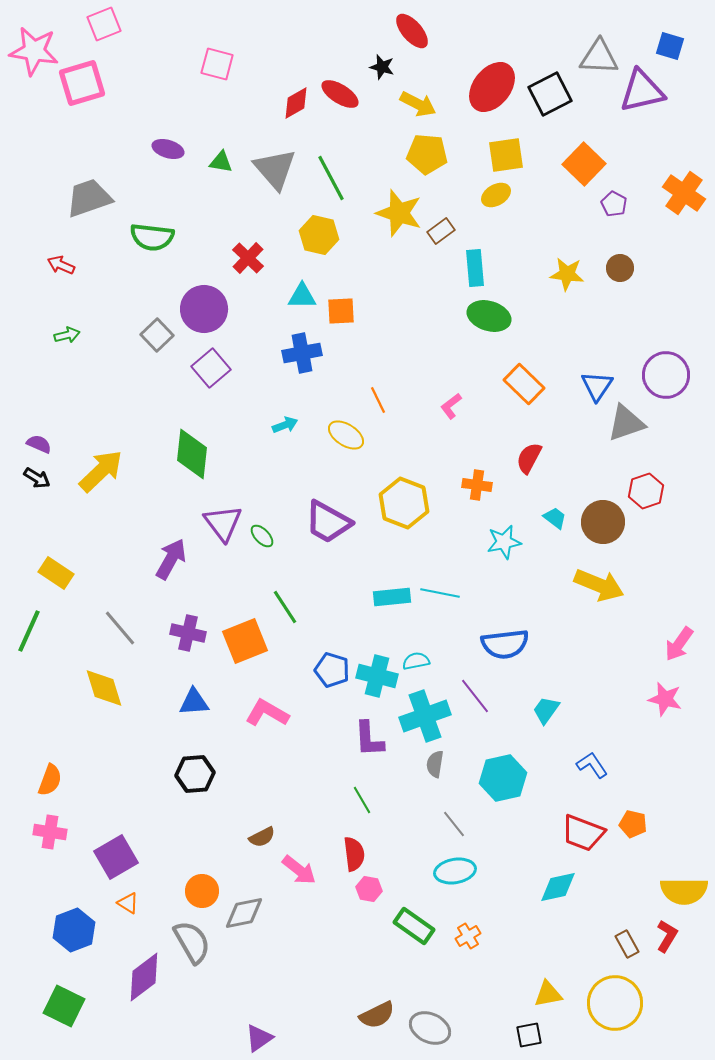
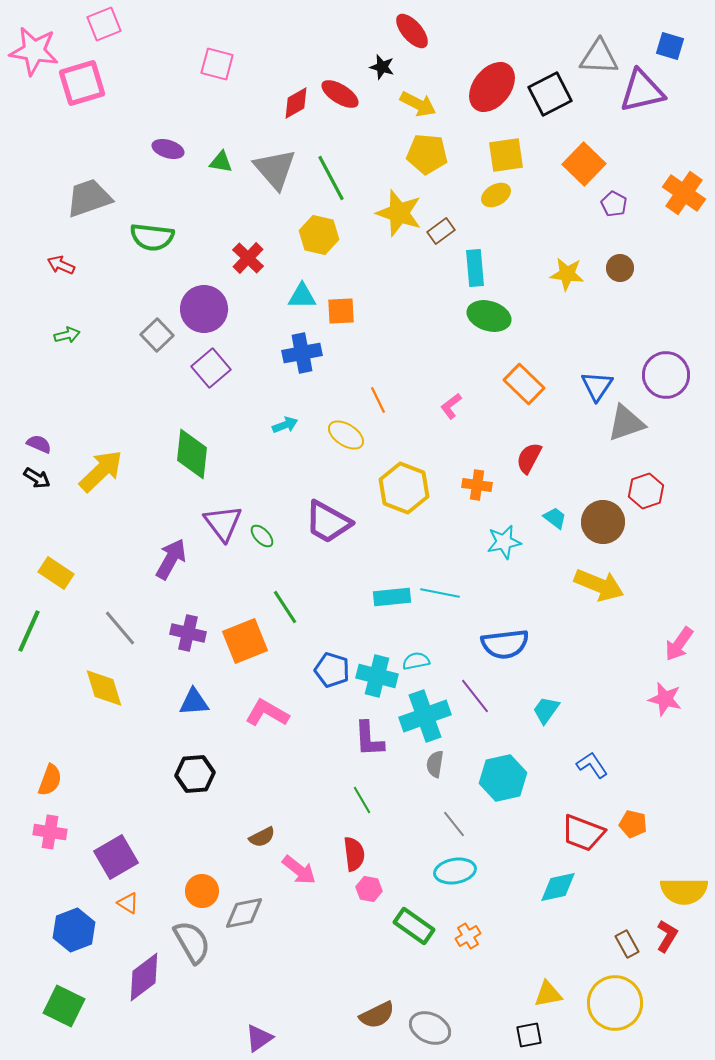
yellow hexagon at (404, 503): moved 15 px up
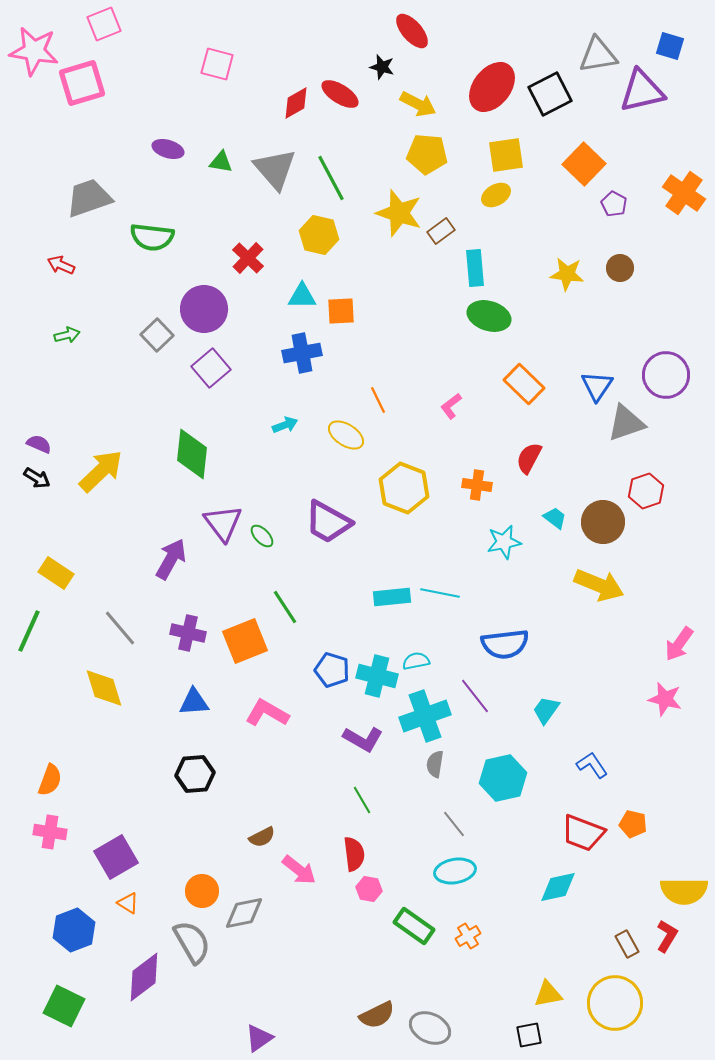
gray triangle at (599, 57): moved 1 px left, 2 px up; rotated 12 degrees counterclockwise
purple L-shape at (369, 739): moved 6 px left; rotated 57 degrees counterclockwise
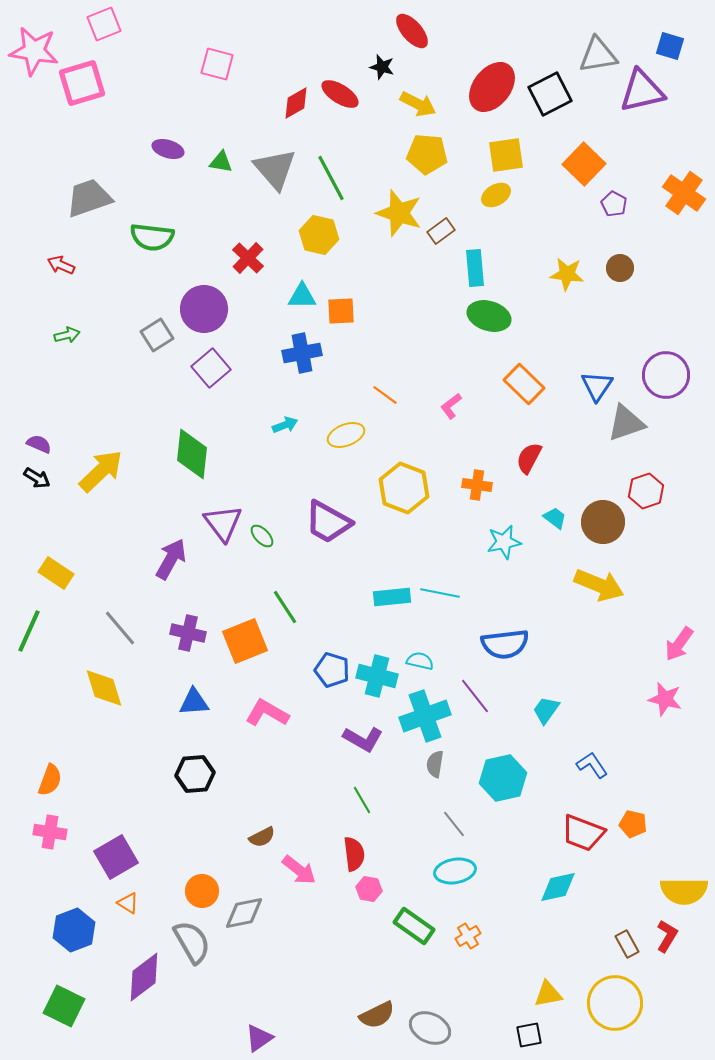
gray square at (157, 335): rotated 12 degrees clockwise
orange line at (378, 400): moved 7 px right, 5 px up; rotated 28 degrees counterclockwise
yellow ellipse at (346, 435): rotated 54 degrees counterclockwise
cyan semicircle at (416, 661): moved 4 px right; rotated 24 degrees clockwise
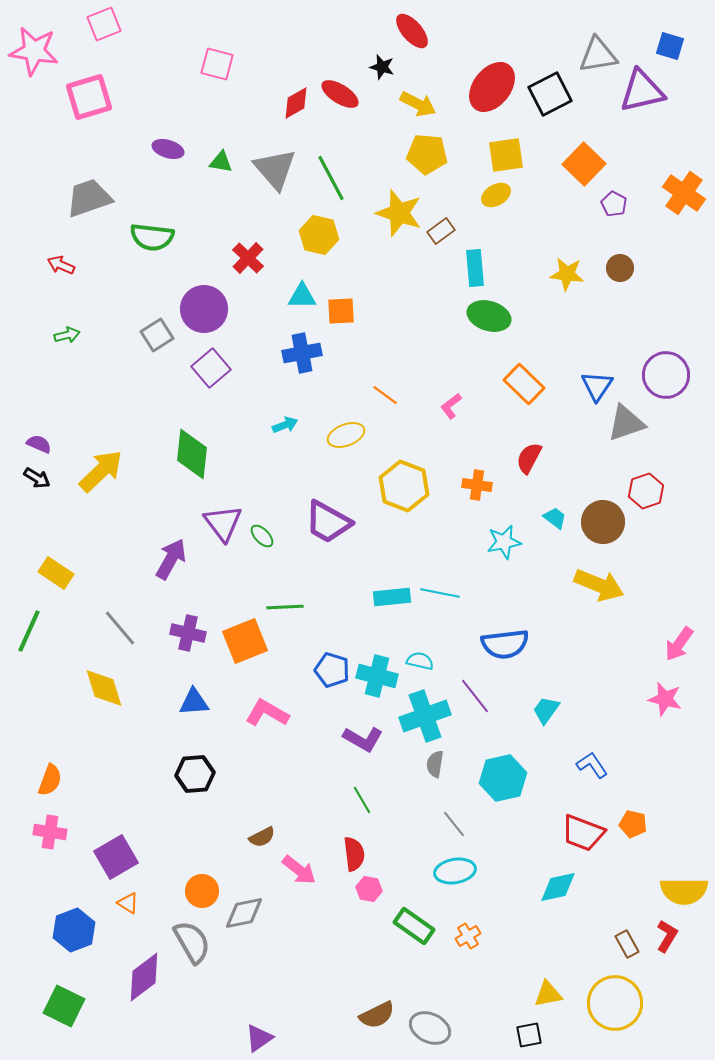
pink square at (82, 83): moved 7 px right, 14 px down
yellow hexagon at (404, 488): moved 2 px up
green line at (285, 607): rotated 60 degrees counterclockwise
